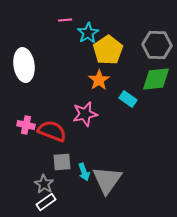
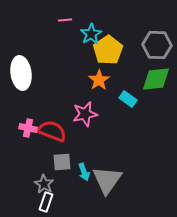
cyan star: moved 3 px right, 1 px down
white ellipse: moved 3 px left, 8 px down
pink cross: moved 2 px right, 3 px down
white rectangle: rotated 36 degrees counterclockwise
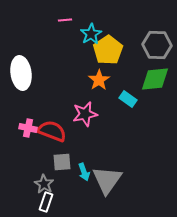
green diamond: moved 1 px left
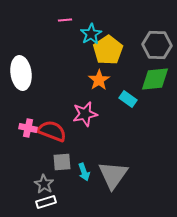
gray triangle: moved 6 px right, 5 px up
white rectangle: rotated 54 degrees clockwise
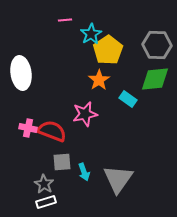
gray triangle: moved 5 px right, 4 px down
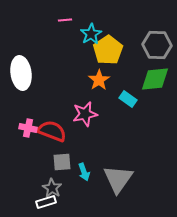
gray star: moved 8 px right, 4 px down
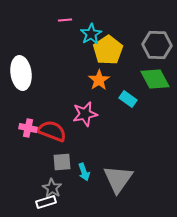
green diamond: rotated 68 degrees clockwise
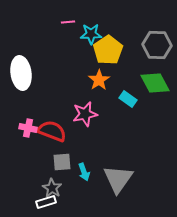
pink line: moved 3 px right, 2 px down
cyan star: rotated 30 degrees clockwise
green diamond: moved 4 px down
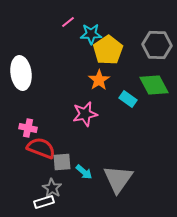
pink line: rotated 32 degrees counterclockwise
green diamond: moved 1 px left, 2 px down
red semicircle: moved 11 px left, 17 px down
cyan arrow: rotated 30 degrees counterclockwise
white rectangle: moved 2 px left
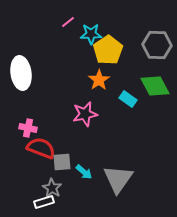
green diamond: moved 1 px right, 1 px down
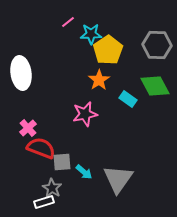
pink cross: rotated 36 degrees clockwise
